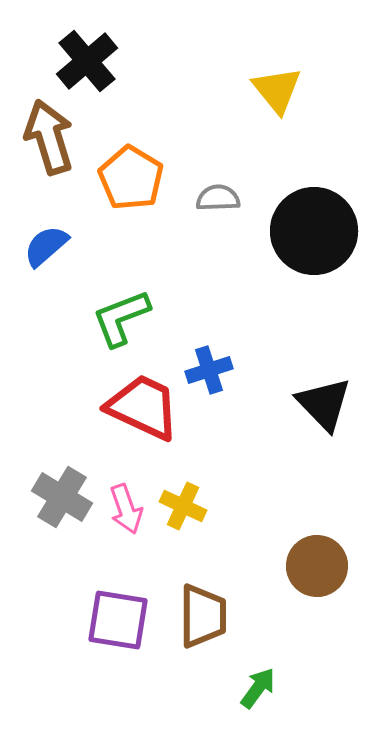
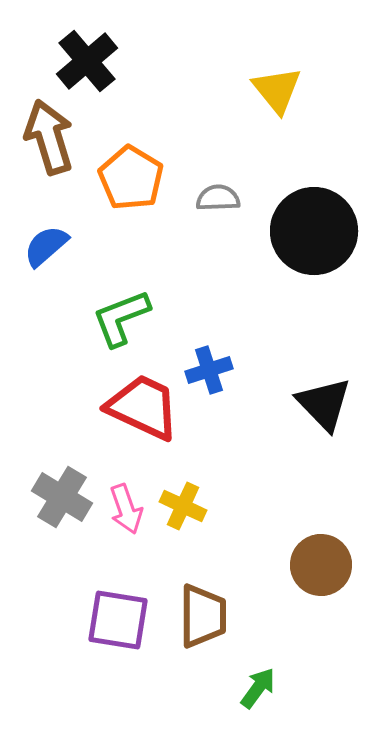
brown circle: moved 4 px right, 1 px up
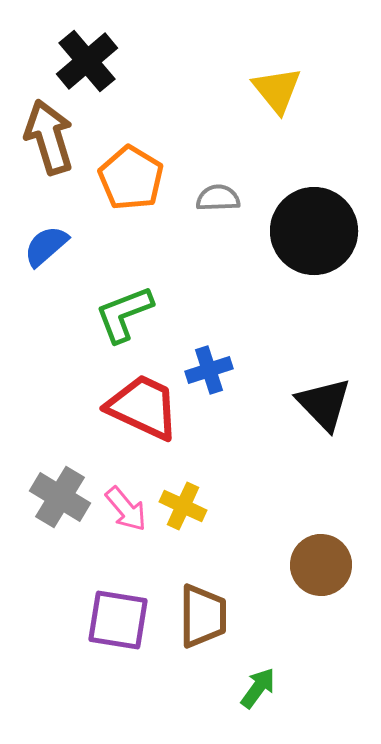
green L-shape: moved 3 px right, 4 px up
gray cross: moved 2 px left
pink arrow: rotated 21 degrees counterclockwise
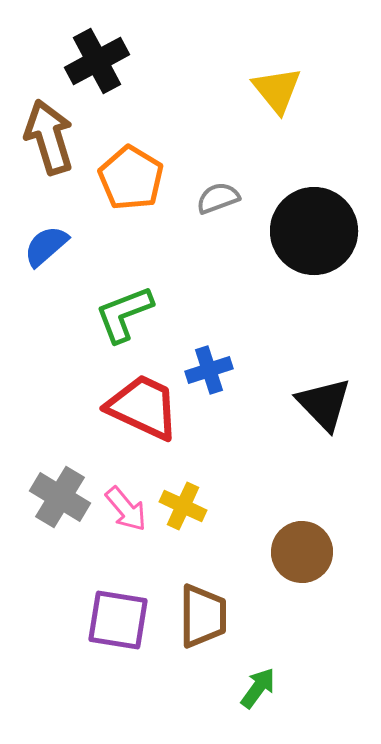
black cross: moved 10 px right; rotated 12 degrees clockwise
gray semicircle: rotated 18 degrees counterclockwise
brown circle: moved 19 px left, 13 px up
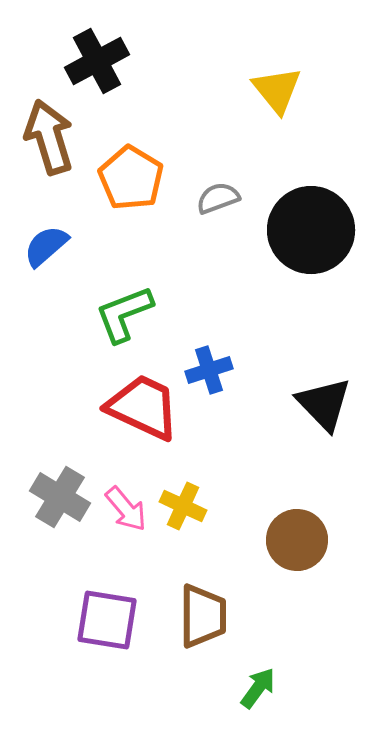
black circle: moved 3 px left, 1 px up
brown circle: moved 5 px left, 12 px up
purple square: moved 11 px left
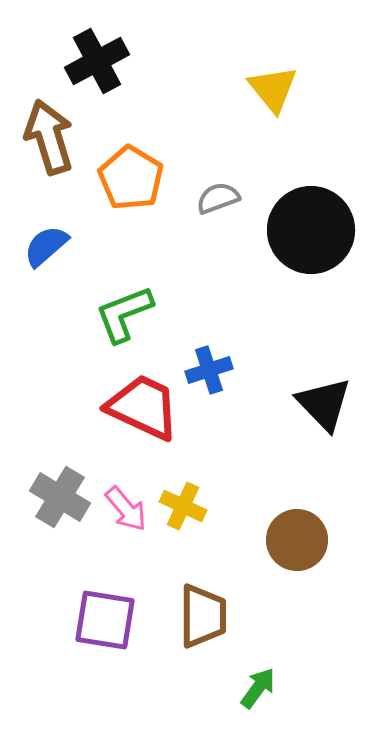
yellow triangle: moved 4 px left, 1 px up
purple square: moved 2 px left
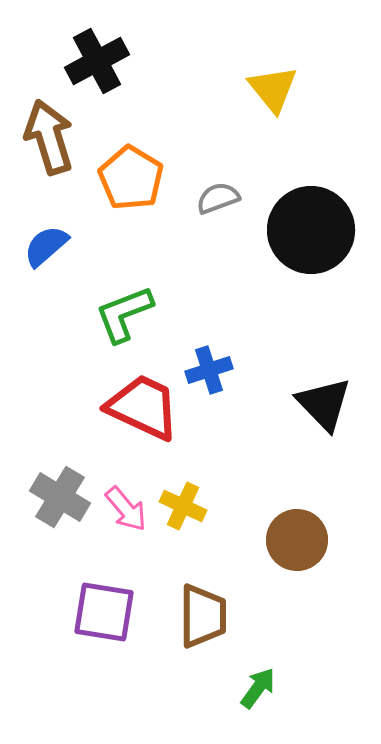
purple square: moved 1 px left, 8 px up
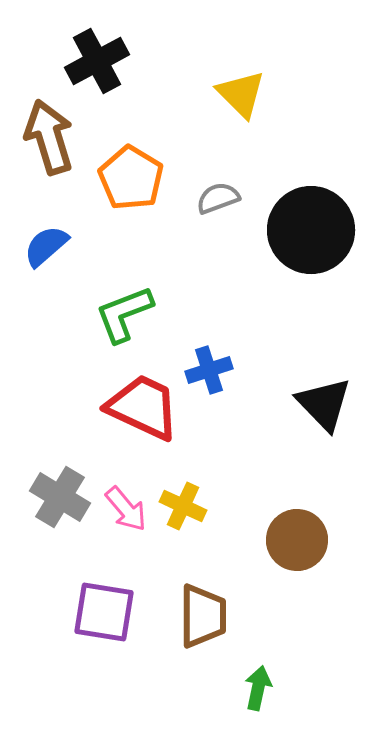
yellow triangle: moved 32 px left, 5 px down; rotated 6 degrees counterclockwise
green arrow: rotated 24 degrees counterclockwise
